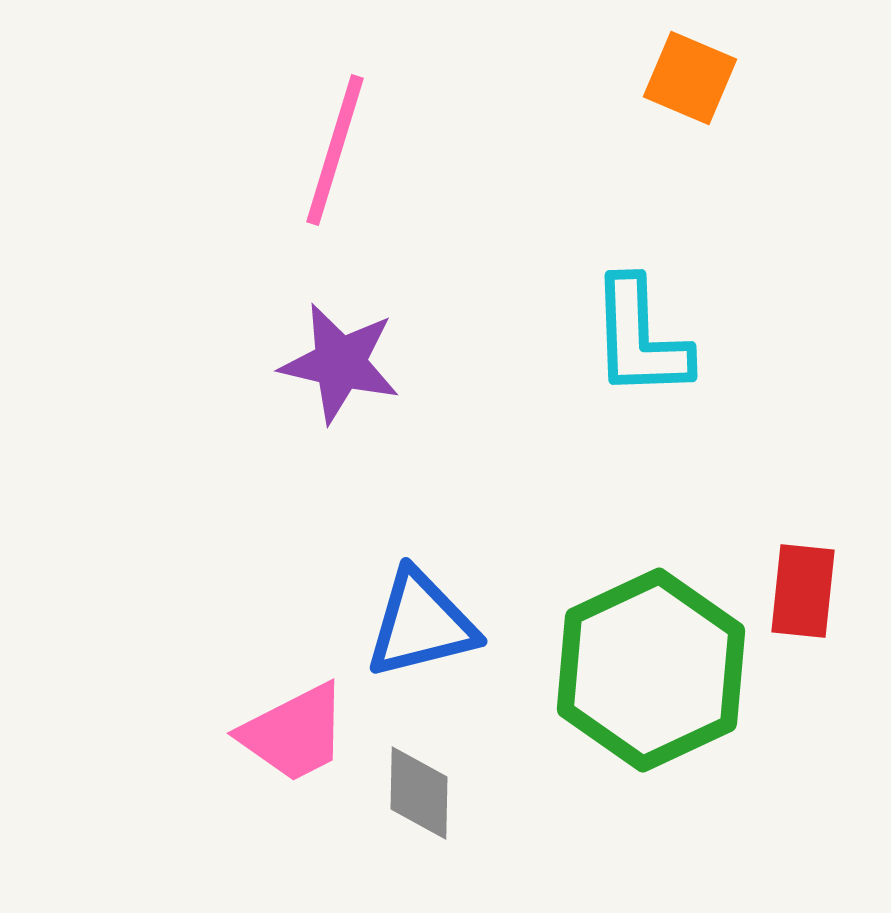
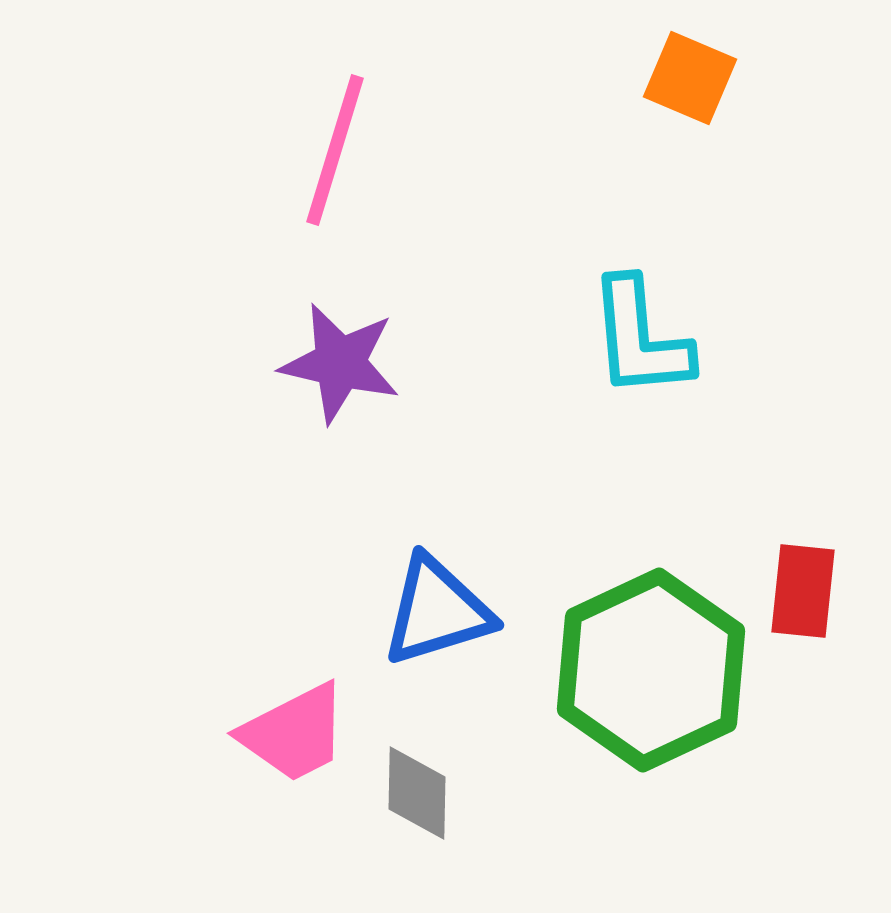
cyan L-shape: rotated 3 degrees counterclockwise
blue triangle: moved 16 px right, 13 px up; rotated 3 degrees counterclockwise
gray diamond: moved 2 px left
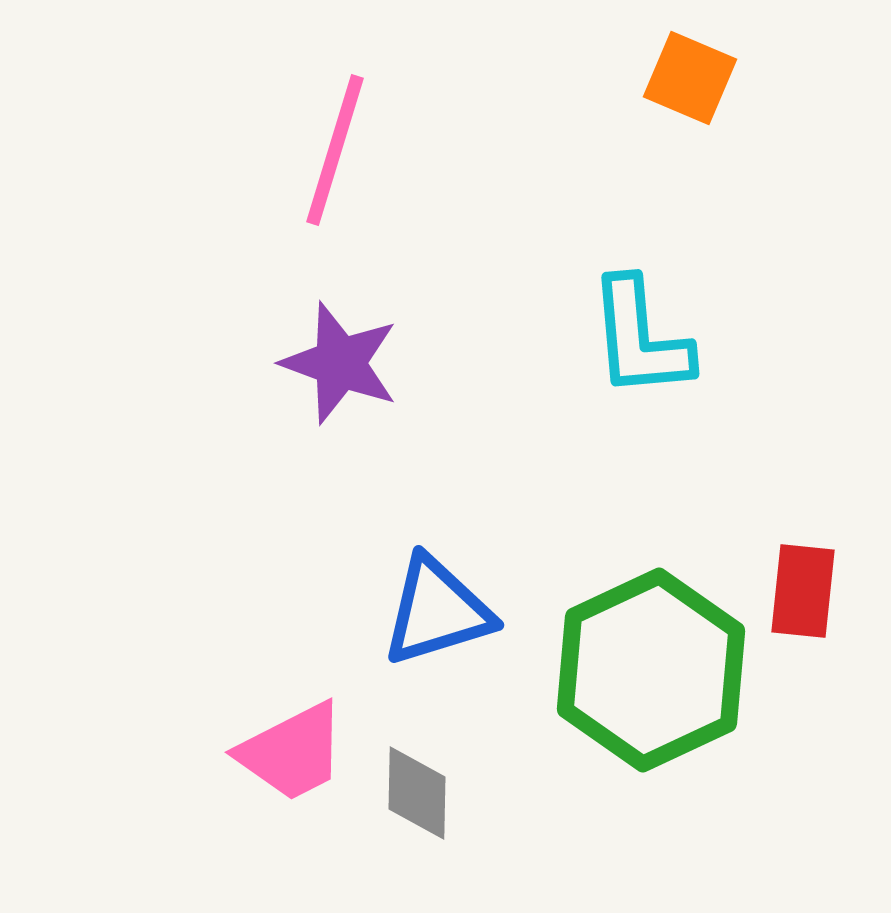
purple star: rotated 7 degrees clockwise
pink trapezoid: moved 2 px left, 19 px down
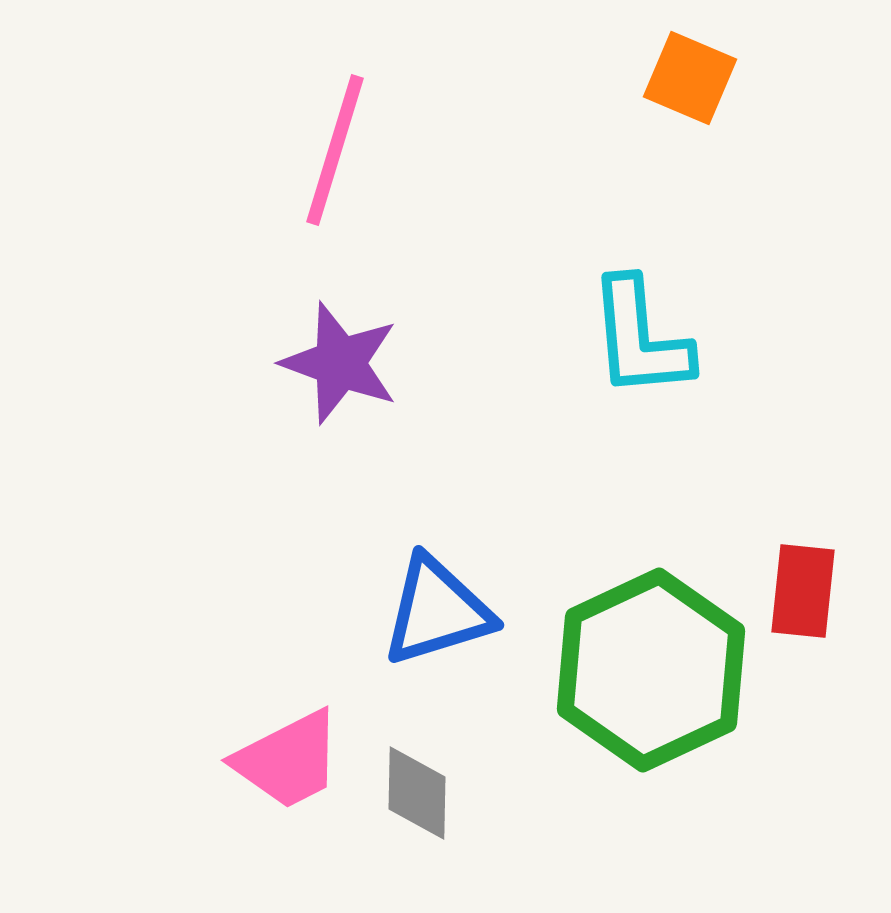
pink trapezoid: moved 4 px left, 8 px down
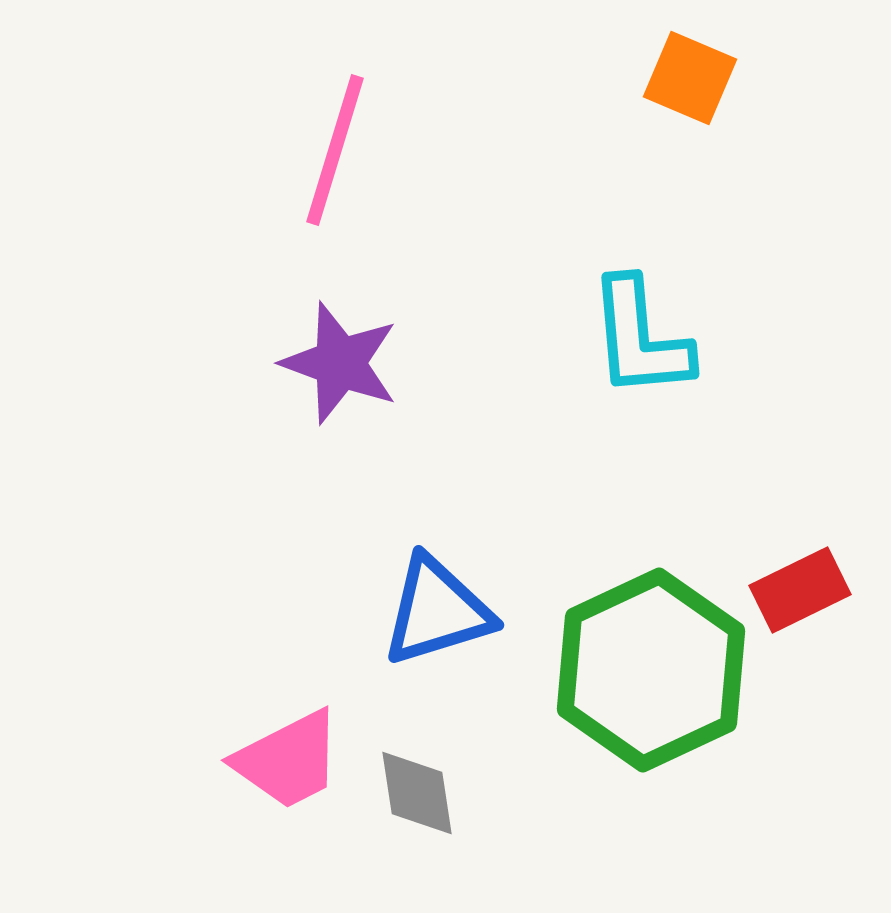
red rectangle: moved 3 px left, 1 px up; rotated 58 degrees clockwise
gray diamond: rotated 10 degrees counterclockwise
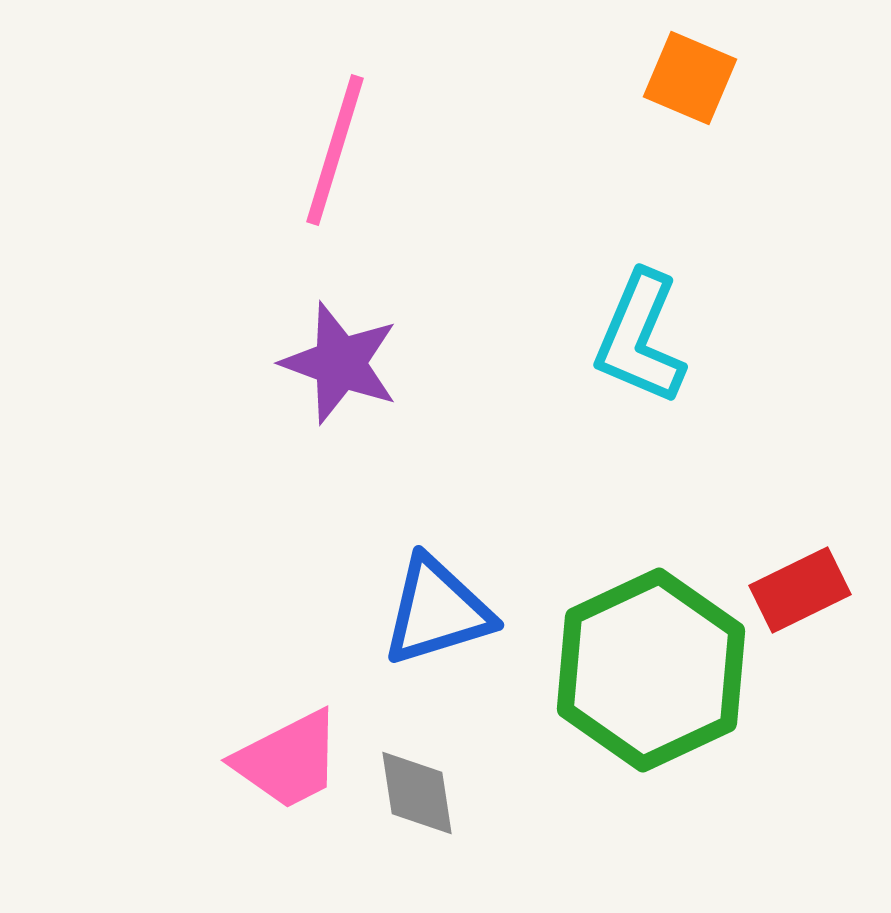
cyan L-shape: rotated 28 degrees clockwise
